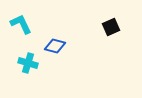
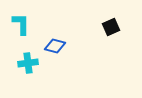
cyan L-shape: rotated 25 degrees clockwise
cyan cross: rotated 24 degrees counterclockwise
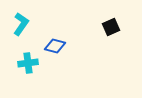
cyan L-shape: rotated 35 degrees clockwise
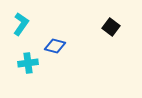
black square: rotated 30 degrees counterclockwise
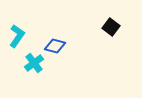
cyan L-shape: moved 4 px left, 12 px down
cyan cross: moved 6 px right; rotated 30 degrees counterclockwise
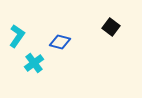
blue diamond: moved 5 px right, 4 px up
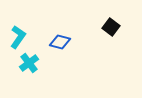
cyan L-shape: moved 1 px right, 1 px down
cyan cross: moved 5 px left
